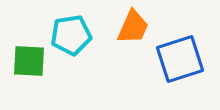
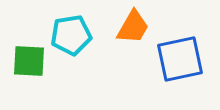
orange trapezoid: rotated 6 degrees clockwise
blue square: rotated 6 degrees clockwise
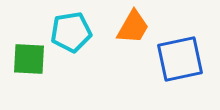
cyan pentagon: moved 3 px up
green square: moved 2 px up
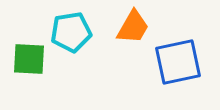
blue square: moved 2 px left, 3 px down
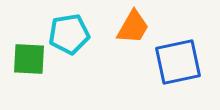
cyan pentagon: moved 2 px left, 2 px down
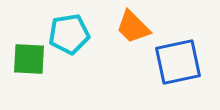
orange trapezoid: rotated 105 degrees clockwise
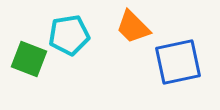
cyan pentagon: moved 1 px down
green square: rotated 18 degrees clockwise
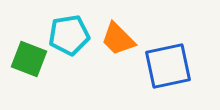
orange trapezoid: moved 15 px left, 12 px down
blue square: moved 10 px left, 4 px down
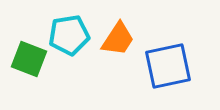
orange trapezoid: rotated 102 degrees counterclockwise
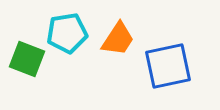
cyan pentagon: moved 2 px left, 2 px up
green square: moved 2 px left
